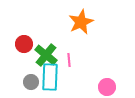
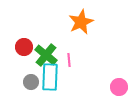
red circle: moved 3 px down
pink circle: moved 12 px right
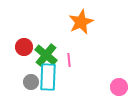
cyan rectangle: moved 2 px left
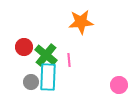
orange star: rotated 20 degrees clockwise
pink circle: moved 2 px up
